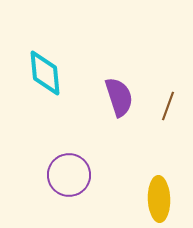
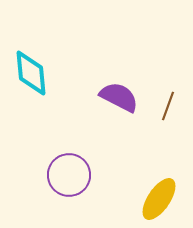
cyan diamond: moved 14 px left
purple semicircle: rotated 45 degrees counterclockwise
yellow ellipse: rotated 36 degrees clockwise
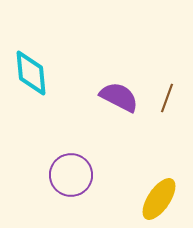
brown line: moved 1 px left, 8 px up
purple circle: moved 2 px right
